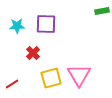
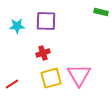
green rectangle: moved 1 px left, 1 px down; rotated 24 degrees clockwise
purple square: moved 3 px up
red cross: moved 10 px right; rotated 24 degrees clockwise
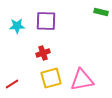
pink triangle: moved 3 px right, 5 px down; rotated 50 degrees clockwise
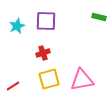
green rectangle: moved 2 px left, 5 px down
cyan star: rotated 21 degrees counterclockwise
yellow square: moved 2 px left, 1 px down
red line: moved 1 px right, 2 px down
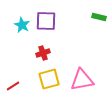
cyan star: moved 5 px right, 1 px up; rotated 21 degrees counterclockwise
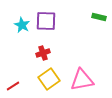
yellow square: rotated 20 degrees counterclockwise
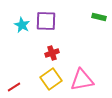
red cross: moved 9 px right
yellow square: moved 2 px right
red line: moved 1 px right, 1 px down
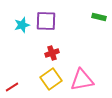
cyan star: rotated 28 degrees clockwise
red line: moved 2 px left
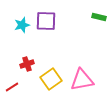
red cross: moved 25 px left, 11 px down
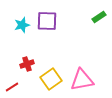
green rectangle: rotated 48 degrees counterclockwise
purple square: moved 1 px right
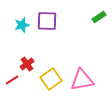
red cross: rotated 16 degrees counterclockwise
red line: moved 7 px up
